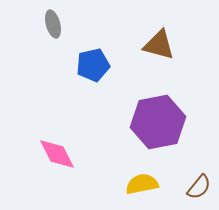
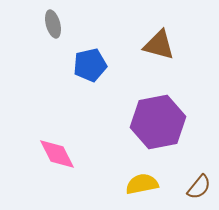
blue pentagon: moved 3 px left
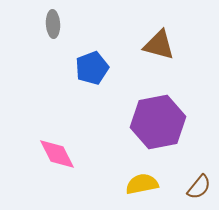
gray ellipse: rotated 12 degrees clockwise
blue pentagon: moved 2 px right, 3 px down; rotated 8 degrees counterclockwise
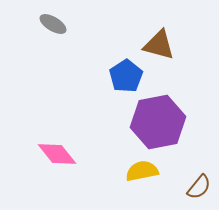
gray ellipse: rotated 56 degrees counterclockwise
blue pentagon: moved 34 px right, 8 px down; rotated 12 degrees counterclockwise
pink diamond: rotated 12 degrees counterclockwise
yellow semicircle: moved 13 px up
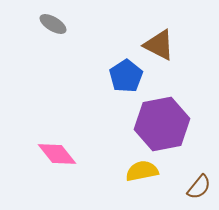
brown triangle: rotated 12 degrees clockwise
purple hexagon: moved 4 px right, 2 px down
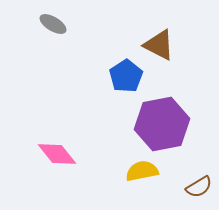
brown semicircle: rotated 20 degrees clockwise
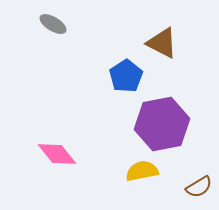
brown triangle: moved 3 px right, 2 px up
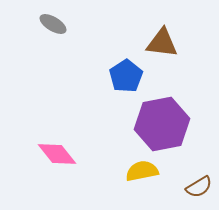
brown triangle: rotated 20 degrees counterclockwise
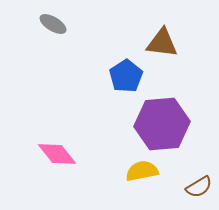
purple hexagon: rotated 6 degrees clockwise
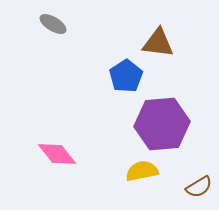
brown triangle: moved 4 px left
